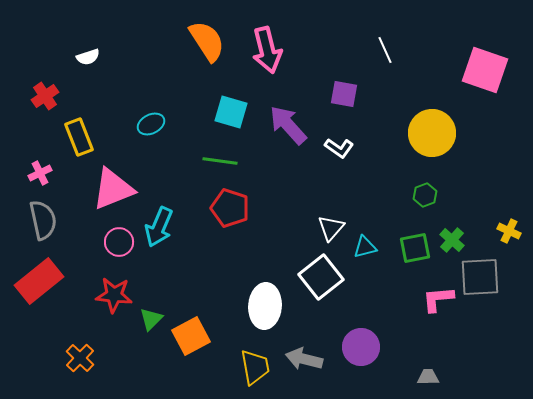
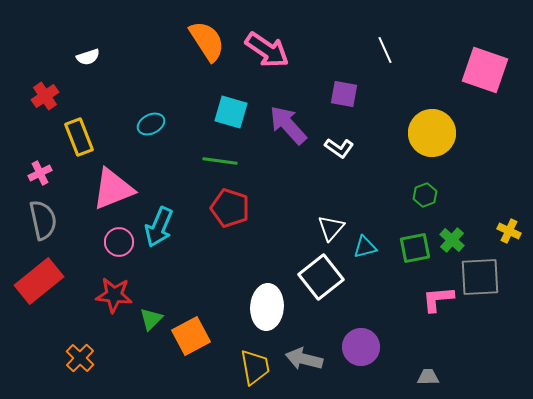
pink arrow: rotated 42 degrees counterclockwise
white ellipse: moved 2 px right, 1 px down
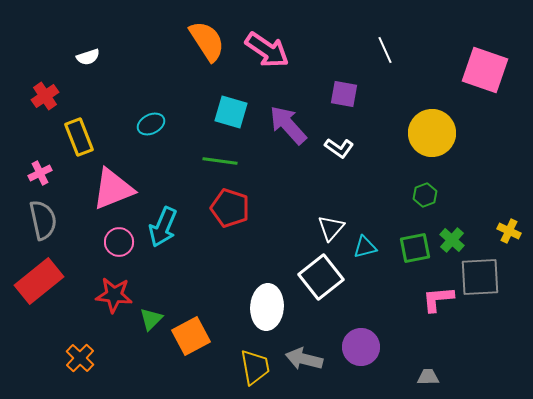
cyan arrow: moved 4 px right
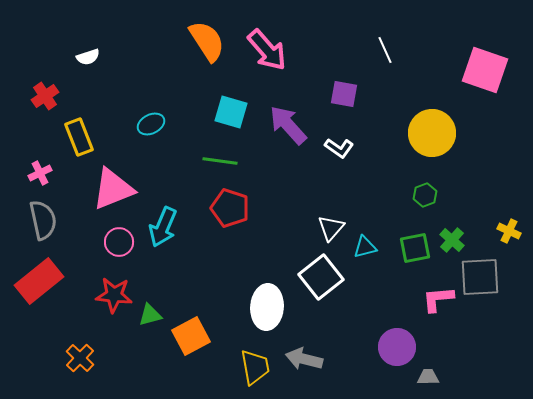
pink arrow: rotated 15 degrees clockwise
green triangle: moved 1 px left, 4 px up; rotated 30 degrees clockwise
purple circle: moved 36 px right
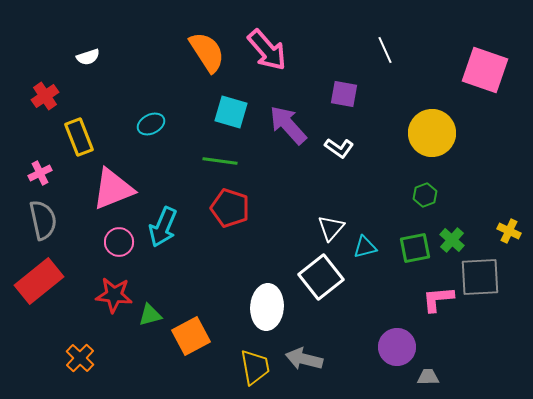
orange semicircle: moved 11 px down
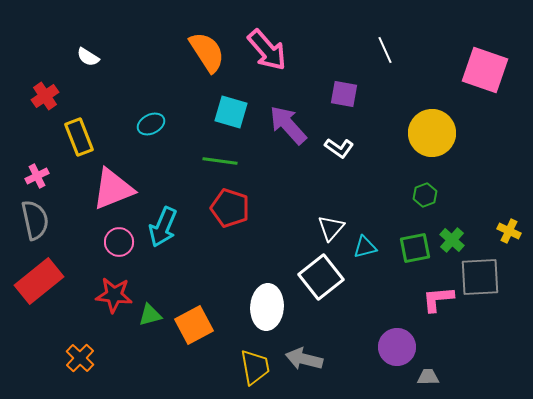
white semicircle: rotated 50 degrees clockwise
pink cross: moved 3 px left, 3 px down
gray semicircle: moved 8 px left
orange square: moved 3 px right, 11 px up
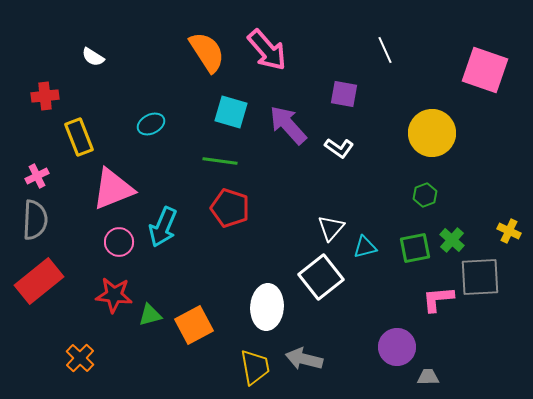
white semicircle: moved 5 px right
red cross: rotated 28 degrees clockwise
gray semicircle: rotated 15 degrees clockwise
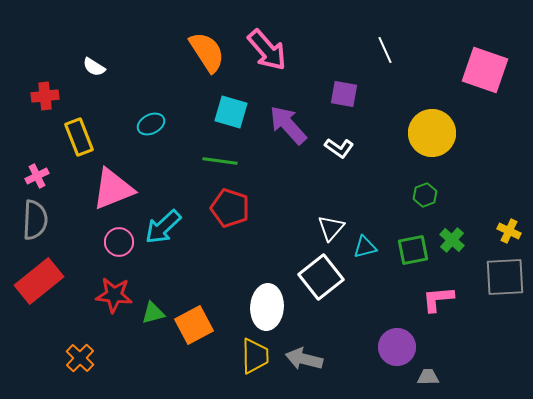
white semicircle: moved 1 px right, 10 px down
cyan arrow: rotated 24 degrees clockwise
green square: moved 2 px left, 2 px down
gray square: moved 25 px right
green triangle: moved 3 px right, 2 px up
yellow trapezoid: moved 11 px up; rotated 9 degrees clockwise
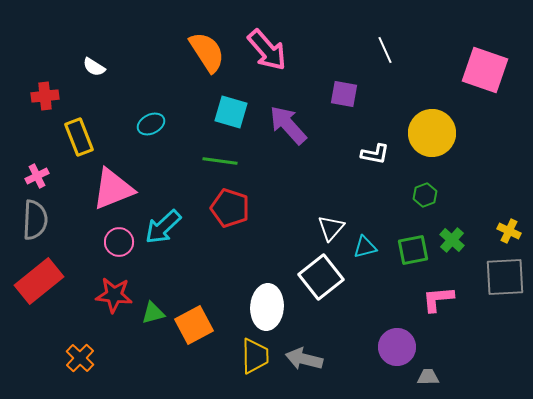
white L-shape: moved 36 px right, 6 px down; rotated 24 degrees counterclockwise
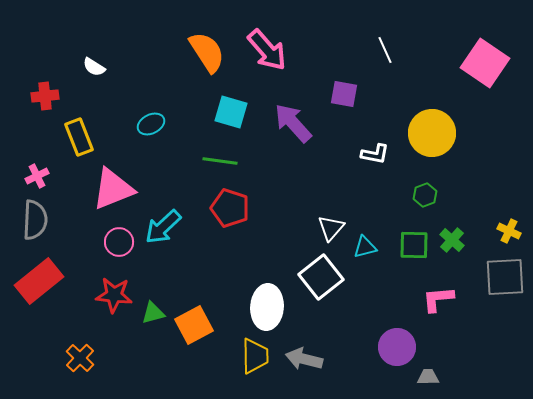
pink square: moved 7 px up; rotated 15 degrees clockwise
purple arrow: moved 5 px right, 2 px up
green square: moved 1 px right, 5 px up; rotated 12 degrees clockwise
